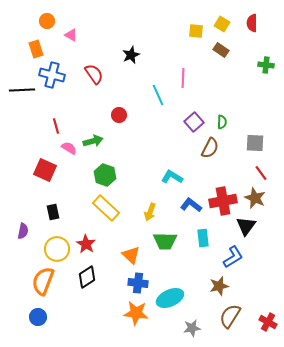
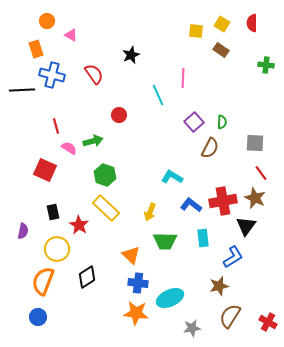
red star at (86, 244): moved 7 px left, 19 px up
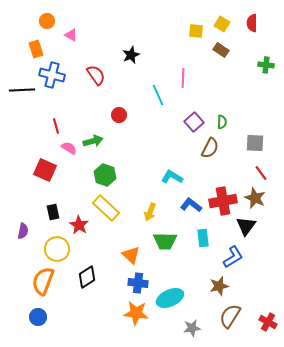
red semicircle at (94, 74): moved 2 px right, 1 px down
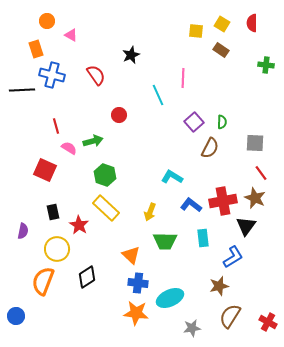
blue circle at (38, 317): moved 22 px left, 1 px up
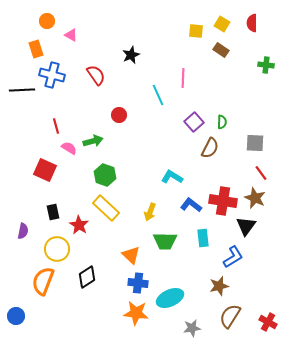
red cross at (223, 201): rotated 20 degrees clockwise
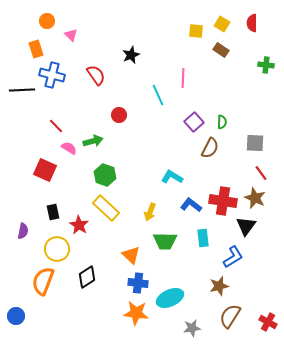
pink triangle at (71, 35): rotated 16 degrees clockwise
red line at (56, 126): rotated 28 degrees counterclockwise
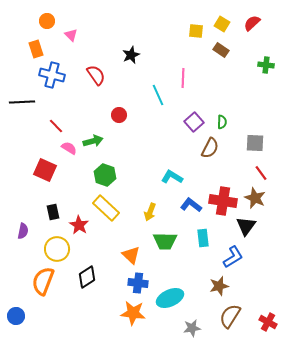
red semicircle at (252, 23): rotated 48 degrees clockwise
black line at (22, 90): moved 12 px down
orange star at (136, 313): moved 3 px left
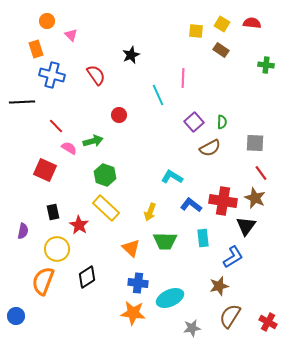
red semicircle at (252, 23): rotated 48 degrees clockwise
brown semicircle at (210, 148): rotated 35 degrees clockwise
orange triangle at (131, 255): moved 7 px up
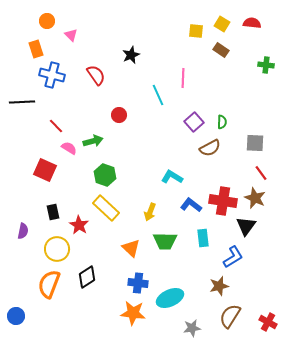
orange semicircle at (43, 281): moved 6 px right, 3 px down
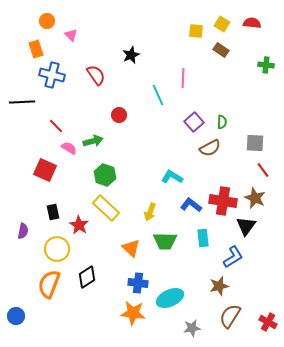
red line at (261, 173): moved 2 px right, 3 px up
